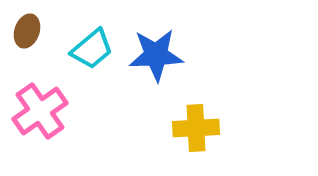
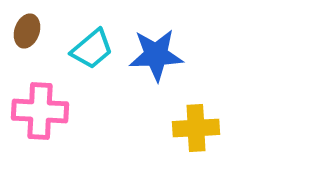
pink cross: rotated 38 degrees clockwise
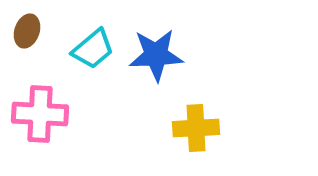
cyan trapezoid: moved 1 px right
pink cross: moved 3 px down
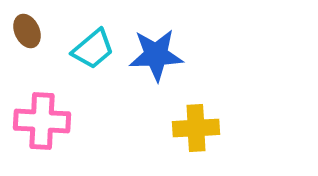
brown ellipse: rotated 44 degrees counterclockwise
pink cross: moved 2 px right, 7 px down
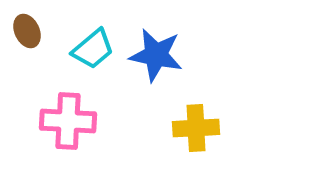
blue star: rotated 14 degrees clockwise
pink cross: moved 26 px right
